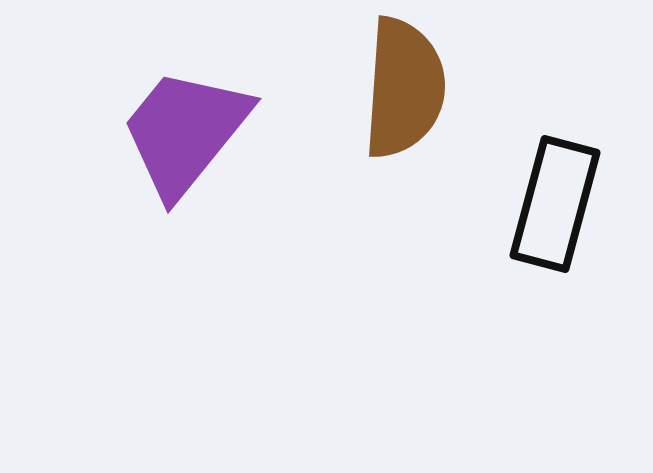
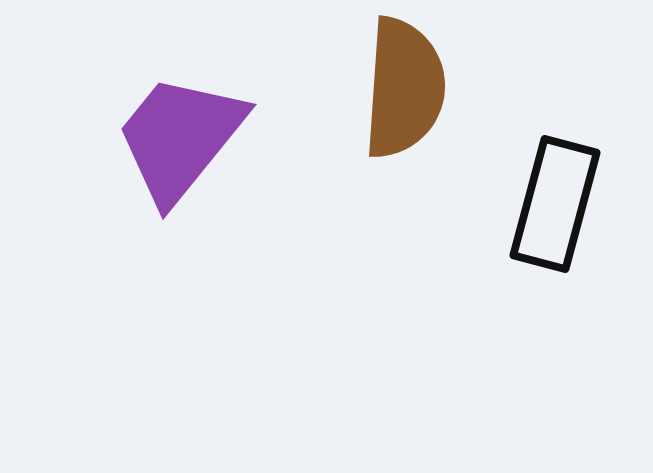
purple trapezoid: moved 5 px left, 6 px down
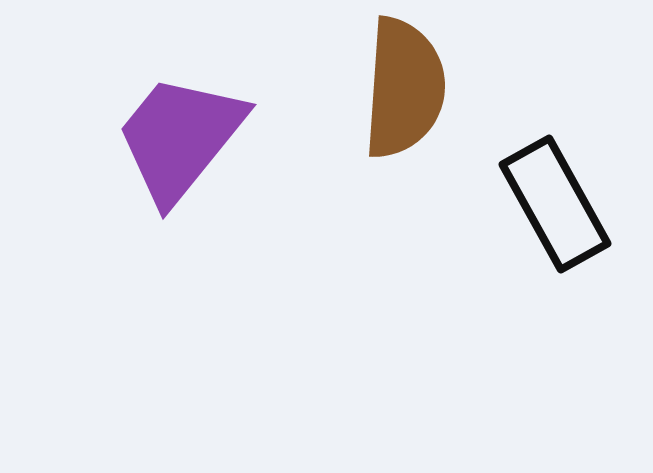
black rectangle: rotated 44 degrees counterclockwise
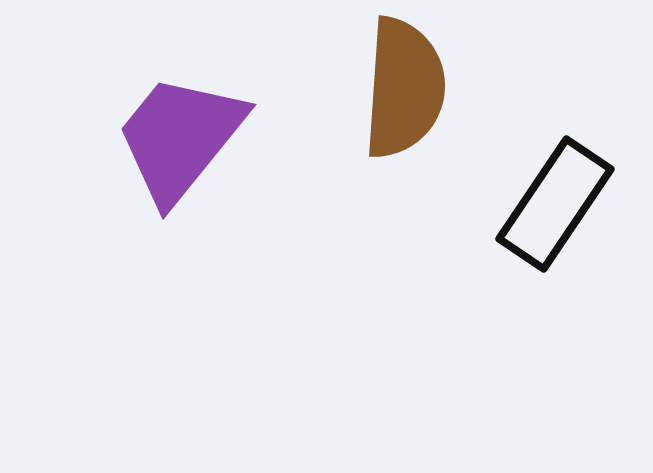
black rectangle: rotated 63 degrees clockwise
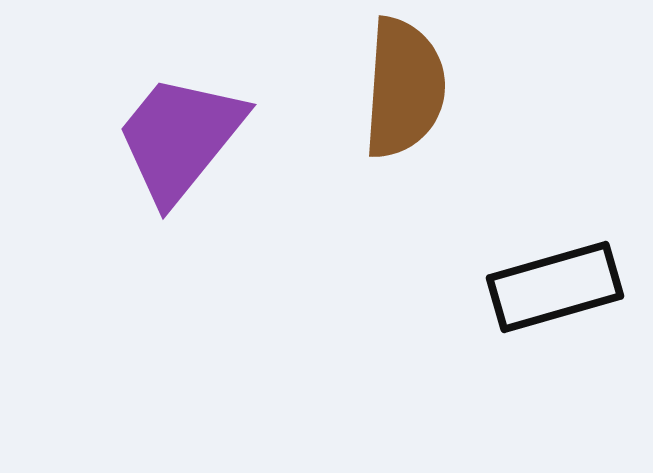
black rectangle: moved 83 px down; rotated 40 degrees clockwise
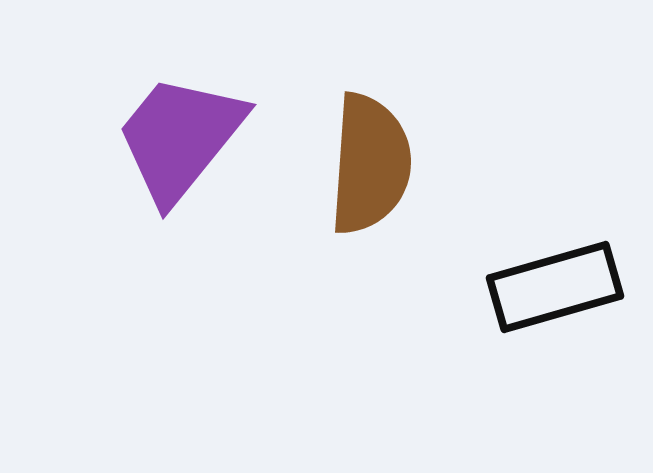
brown semicircle: moved 34 px left, 76 px down
